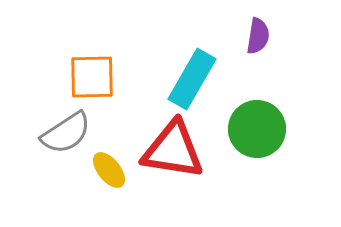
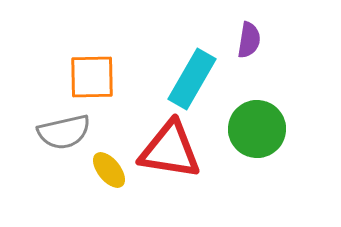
purple semicircle: moved 9 px left, 4 px down
gray semicircle: moved 2 px left, 1 px up; rotated 20 degrees clockwise
red triangle: moved 3 px left
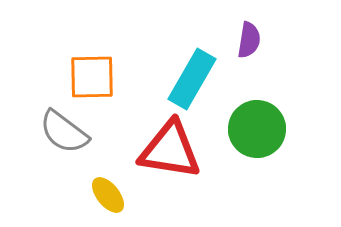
gray semicircle: rotated 50 degrees clockwise
yellow ellipse: moved 1 px left, 25 px down
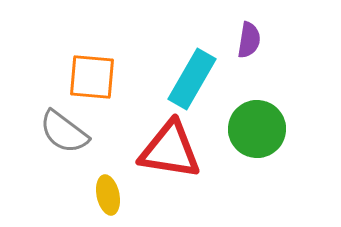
orange square: rotated 6 degrees clockwise
yellow ellipse: rotated 27 degrees clockwise
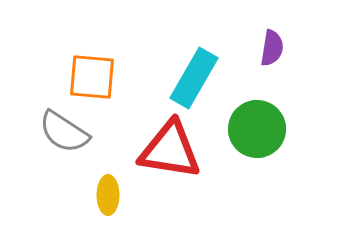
purple semicircle: moved 23 px right, 8 px down
cyan rectangle: moved 2 px right, 1 px up
gray semicircle: rotated 4 degrees counterclockwise
yellow ellipse: rotated 12 degrees clockwise
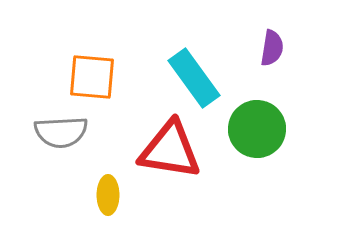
cyan rectangle: rotated 66 degrees counterclockwise
gray semicircle: moved 3 px left; rotated 36 degrees counterclockwise
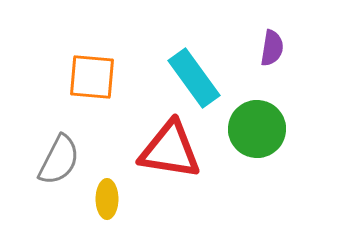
gray semicircle: moved 2 px left, 28 px down; rotated 60 degrees counterclockwise
yellow ellipse: moved 1 px left, 4 px down
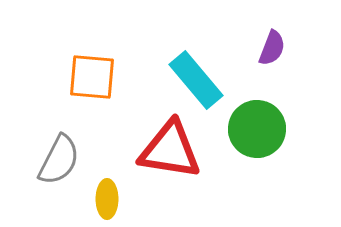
purple semicircle: rotated 12 degrees clockwise
cyan rectangle: moved 2 px right, 2 px down; rotated 4 degrees counterclockwise
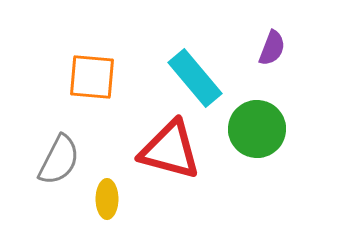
cyan rectangle: moved 1 px left, 2 px up
red triangle: rotated 6 degrees clockwise
